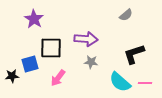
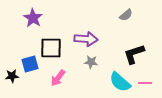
purple star: moved 1 px left, 1 px up
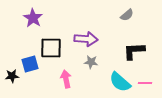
gray semicircle: moved 1 px right
black L-shape: moved 3 px up; rotated 15 degrees clockwise
pink arrow: moved 8 px right, 1 px down; rotated 132 degrees clockwise
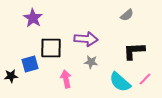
black star: moved 1 px left
pink line: moved 4 px up; rotated 48 degrees counterclockwise
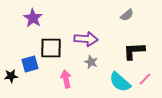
gray star: rotated 16 degrees clockwise
